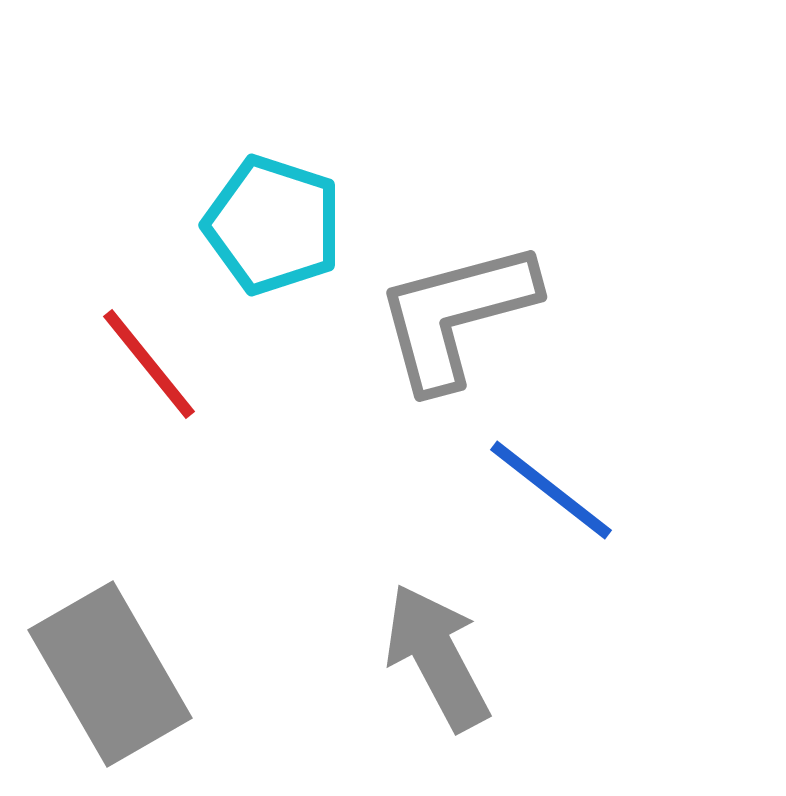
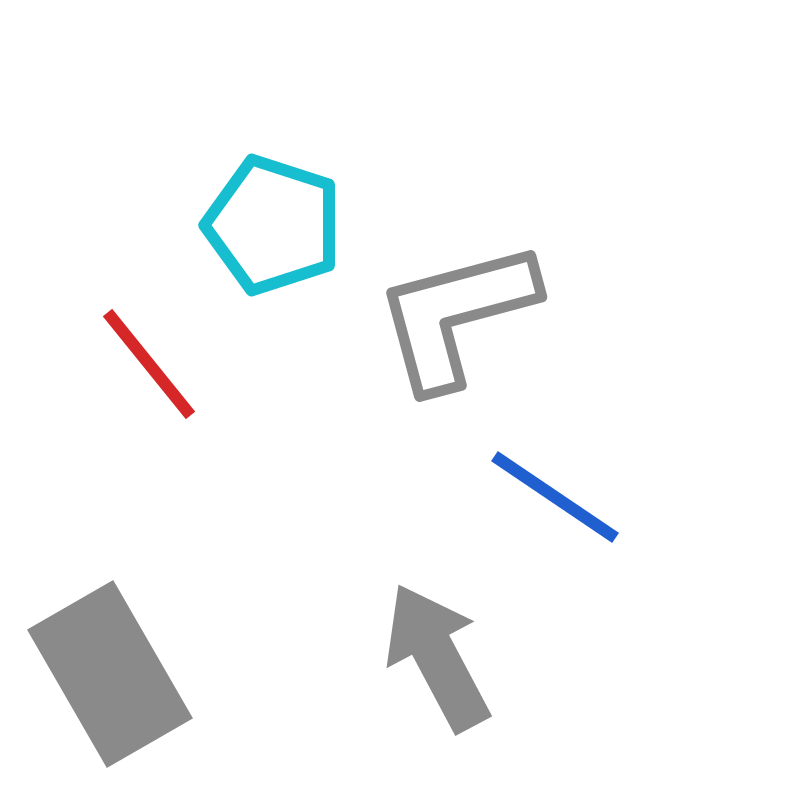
blue line: moved 4 px right, 7 px down; rotated 4 degrees counterclockwise
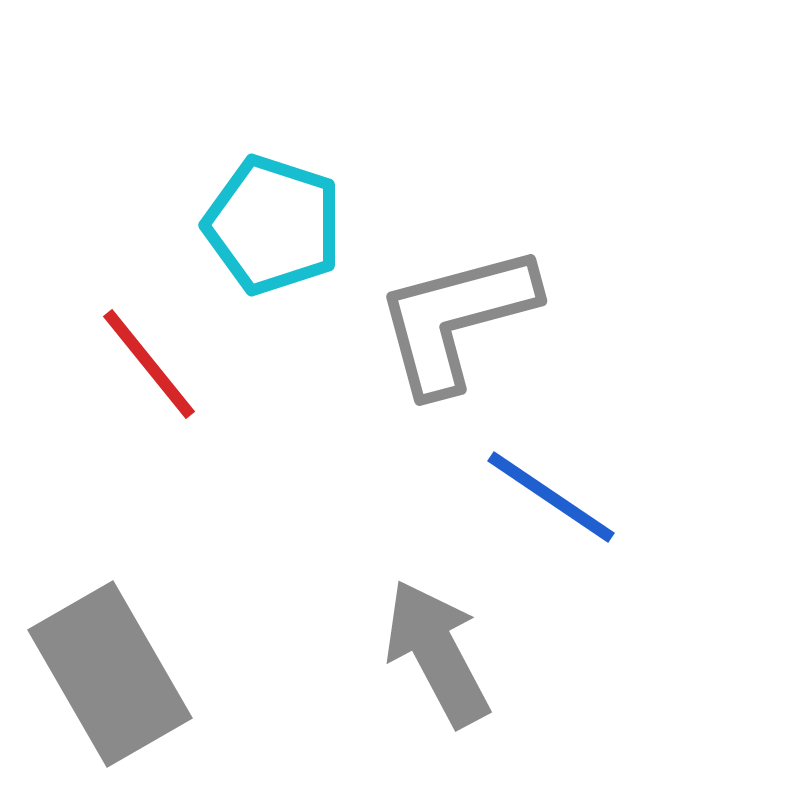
gray L-shape: moved 4 px down
blue line: moved 4 px left
gray arrow: moved 4 px up
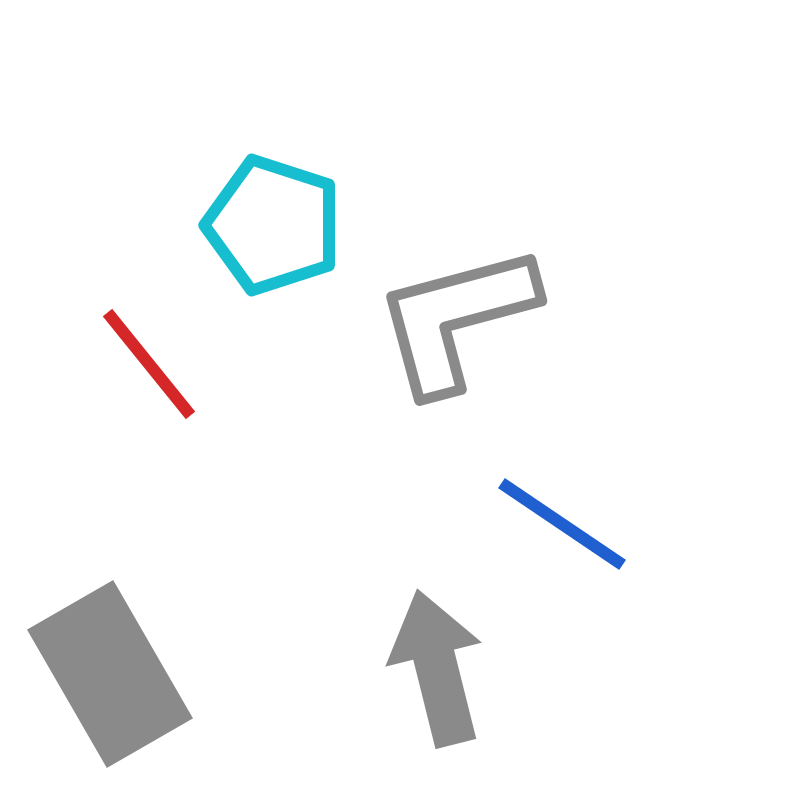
blue line: moved 11 px right, 27 px down
gray arrow: moved 15 px down; rotated 14 degrees clockwise
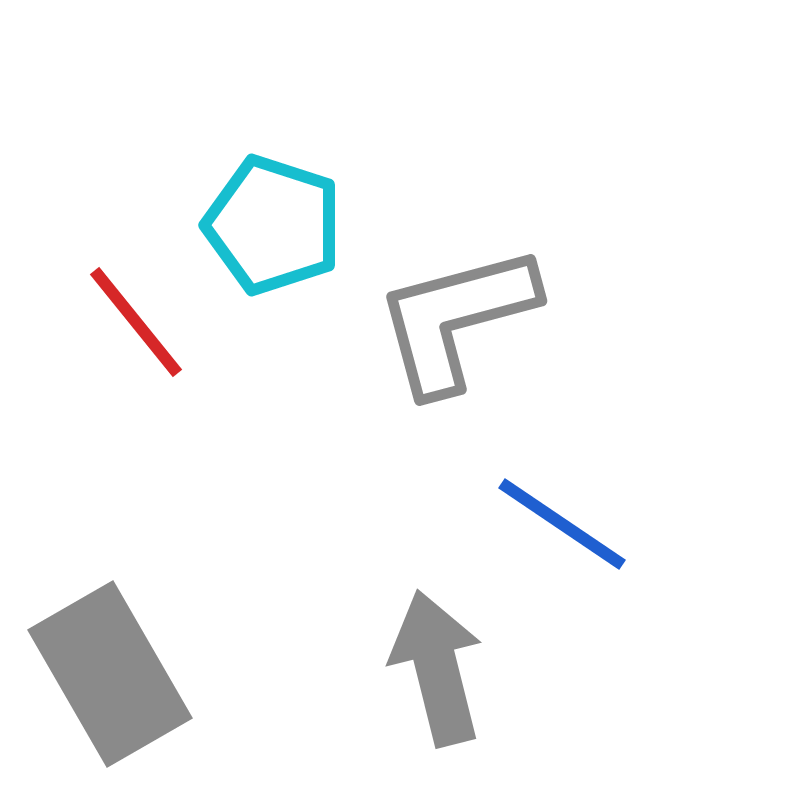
red line: moved 13 px left, 42 px up
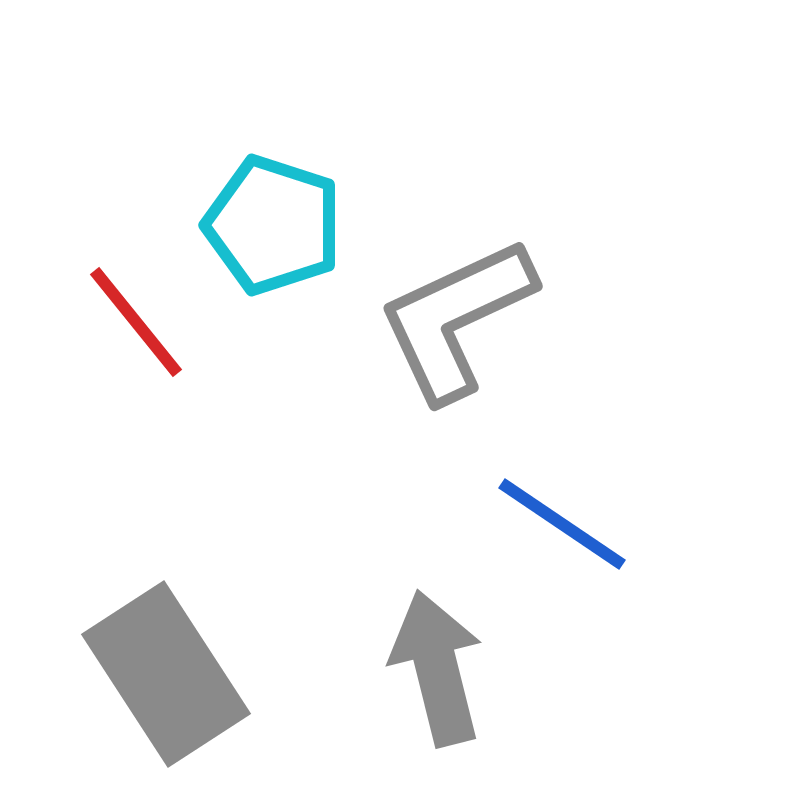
gray L-shape: rotated 10 degrees counterclockwise
gray rectangle: moved 56 px right; rotated 3 degrees counterclockwise
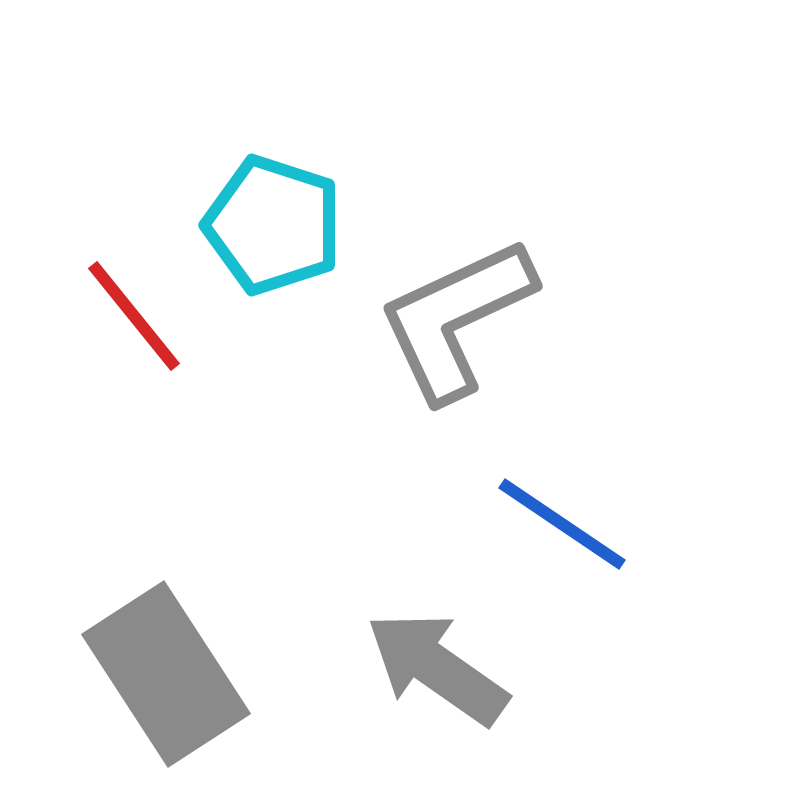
red line: moved 2 px left, 6 px up
gray arrow: rotated 41 degrees counterclockwise
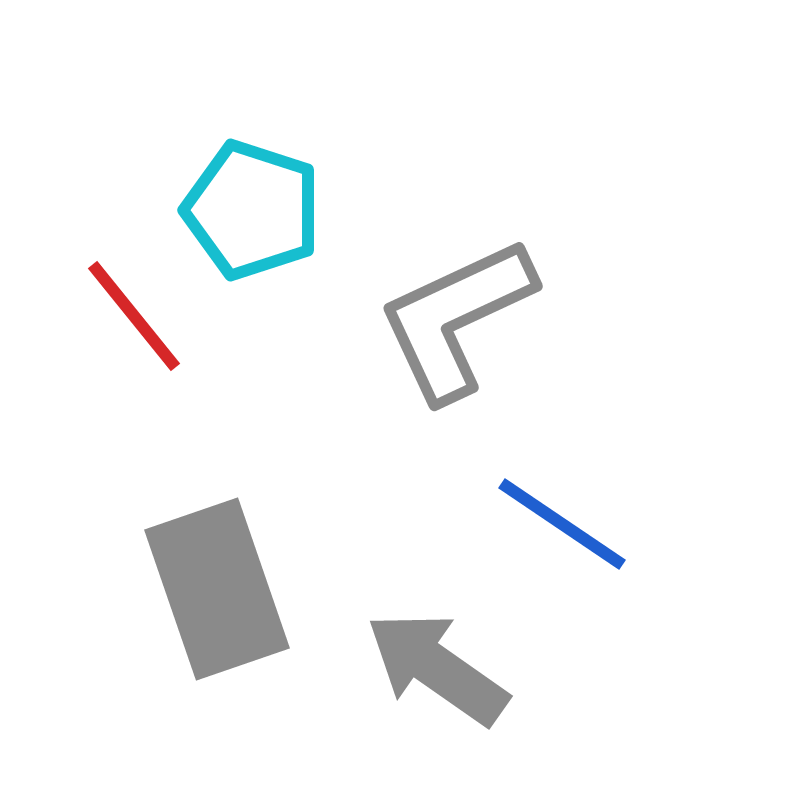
cyan pentagon: moved 21 px left, 15 px up
gray rectangle: moved 51 px right, 85 px up; rotated 14 degrees clockwise
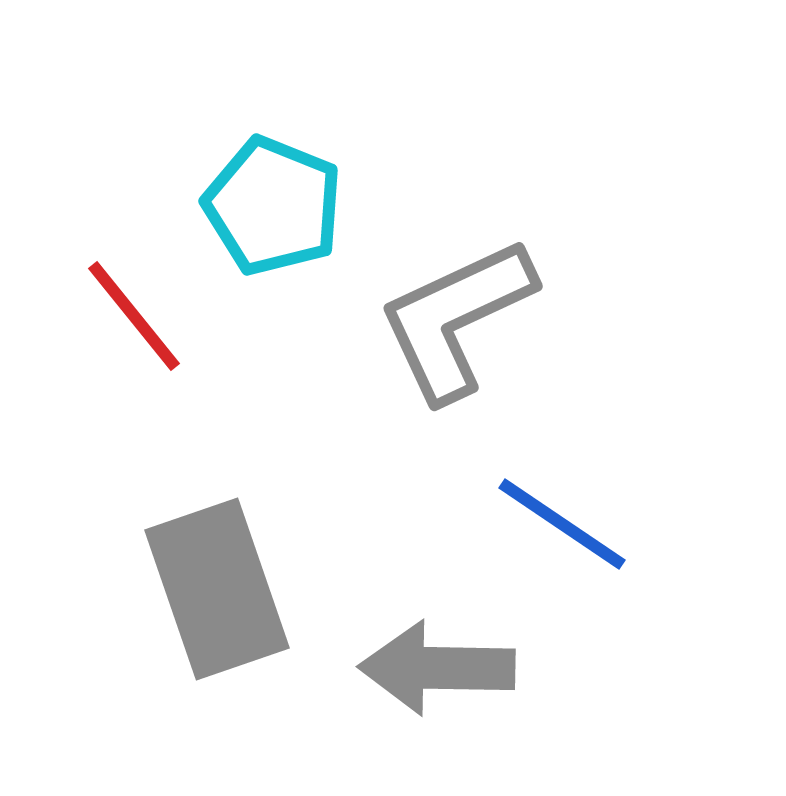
cyan pentagon: moved 21 px right, 4 px up; rotated 4 degrees clockwise
gray arrow: rotated 34 degrees counterclockwise
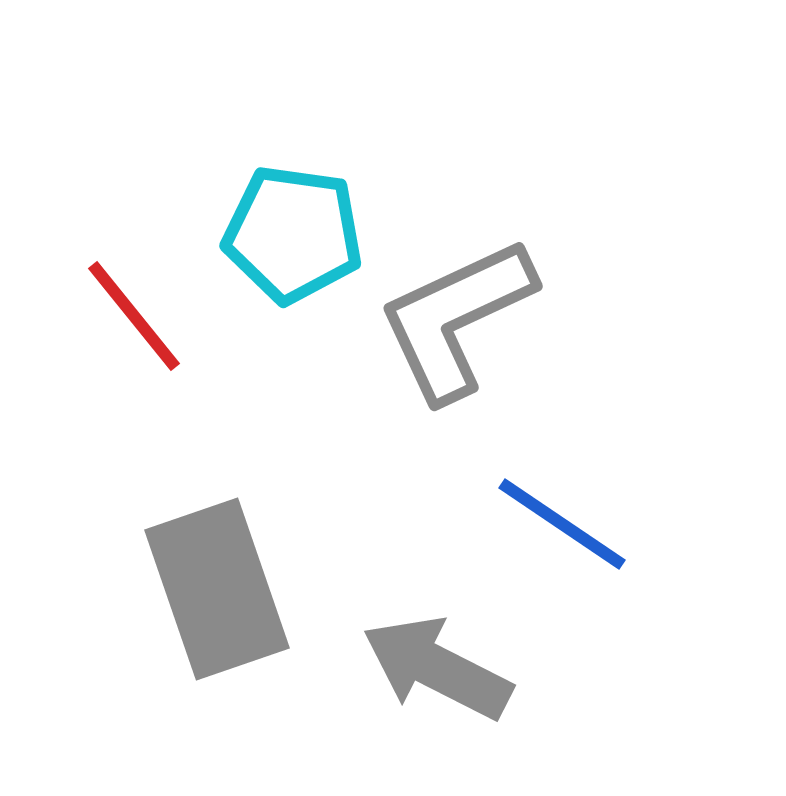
cyan pentagon: moved 20 px right, 28 px down; rotated 14 degrees counterclockwise
gray arrow: rotated 26 degrees clockwise
